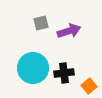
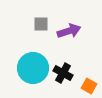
gray square: moved 1 px down; rotated 14 degrees clockwise
black cross: moved 1 px left; rotated 36 degrees clockwise
orange square: rotated 21 degrees counterclockwise
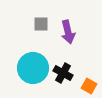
purple arrow: moved 1 px left, 1 px down; rotated 95 degrees clockwise
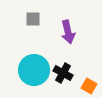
gray square: moved 8 px left, 5 px up
cyan circle: moved 1 px right, 2 px down
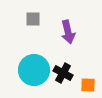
orange square: moved 1 px left, 1 px up; rotated 28 degrees counterclockwise
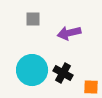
purple arrow: moved 1 px right, 1 px down; rotated 90 degrees clockwise
cyan circle: moved 2 px left
orange square: moved 3 px right, 2 px down
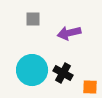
orange square: moved 1 px left
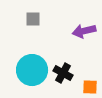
purple arrow: moved 15 px right, 2 px up
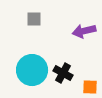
gray square: moved 1 px right
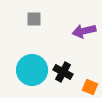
black cross: moved 1 px up
orange square: rotated 21 degrees clockwise
